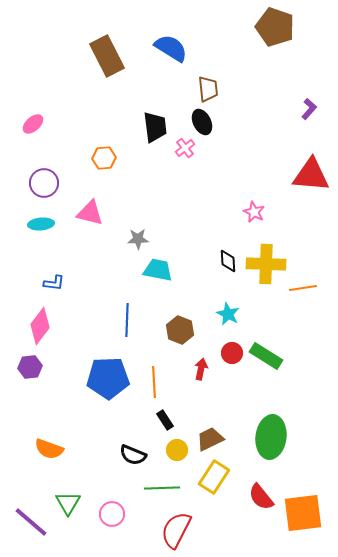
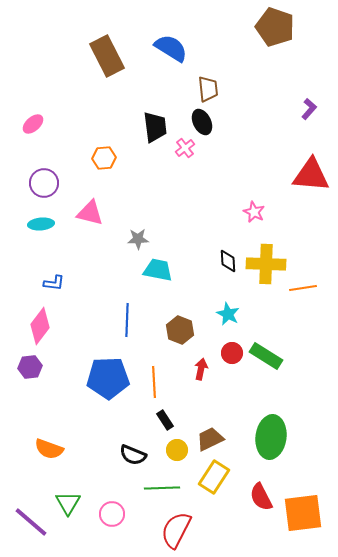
red semicircle at (261, 497): rotated 12 degrees clockwise
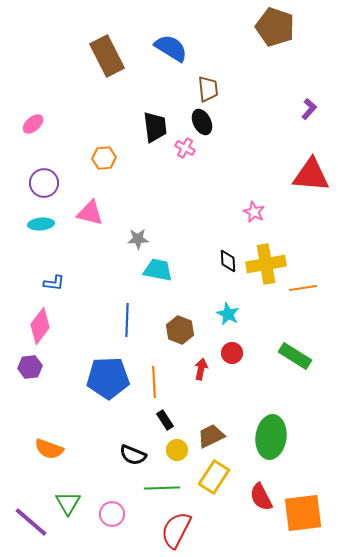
pink cross at (185, 148): rotated 24 degrees counterclockwise
yellow cross at (266, 264): rotated 12 degrees counterclockwise
green rectangle at (266, 356): moved 29 px right
brown trapezoid at (210, 439): moved 1 px right, 3 px up
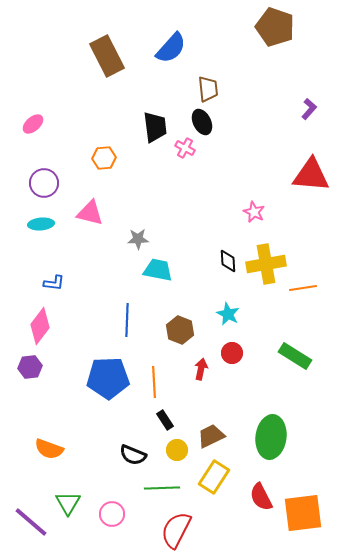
blue semicircle at (171, 48): rotated 100 degrees clockwise
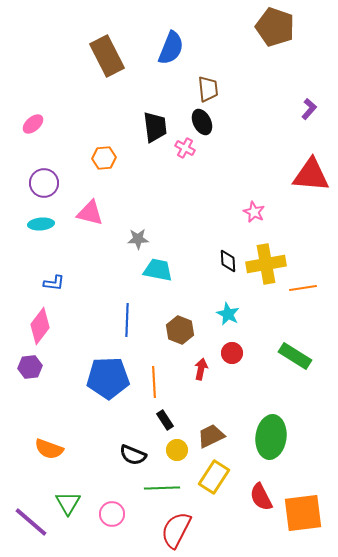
blue semicircle at (171, 48): rotated 20 degrees counterclockwise
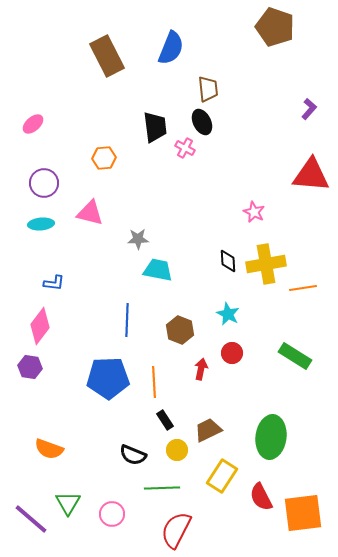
purple hexagon at (30, 367): rotated 15 degrees clockwise
brown trapezoid at (211, 436): moved 3 px left, 6 px up
yellow rectangle at (214, 477): moved 8 px right, 1 px up
purple line at (31, 522): moved 3 px up
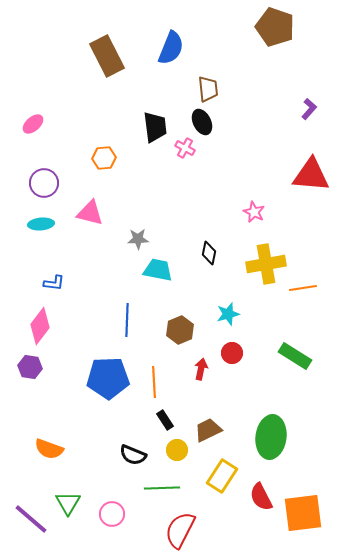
black diamond at (228, 261): moved 19 px left, 8 px up; rotated 15 degrees clockwise
cyan star at (228, 314): rotated 30 degrees clockwise
brown hexagon at (180, 330): rotated 16 degrees clockwise
red semicircle at (176, 530): moved 4 px right
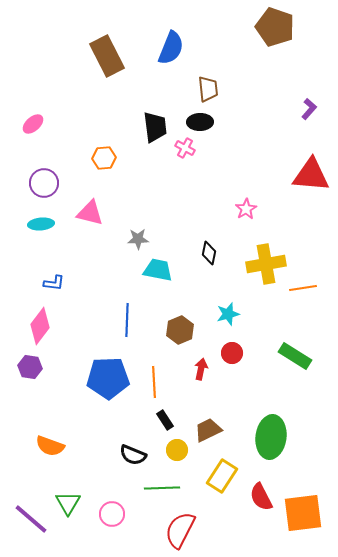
black ellipse at (202, 122): moved 2 px left; rotated 65 degrees counterclockwise
pink star at (254, 212): moved 8 px left, 3 px up; rotated 15 degrees clockwise
orange semicircle at (49, 449): moved 1 px right, 3 px up
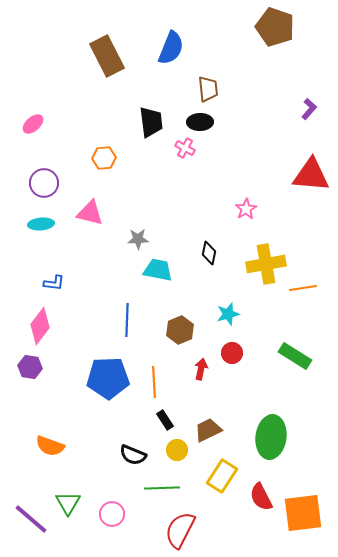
black trapezoid at (155, 127): moved 4 px left, 5 px up
